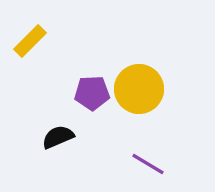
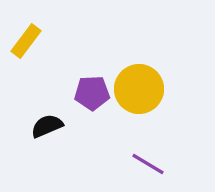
yellow rectangle: moved 4 px left; rotated 8 degrees counterclockwise
black semicircle: moved 11 px left, 11 px up
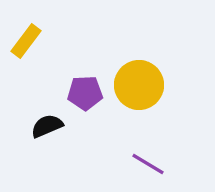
yellow circle: moved 4 px up
purple pentagon: moved 7 px left
